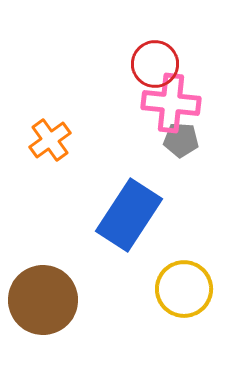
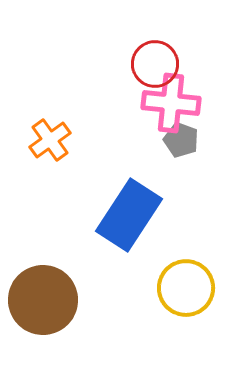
gray pentagon: rotated 16 degrees clockwise
yellow circle: moved 2 px right, 1 px up
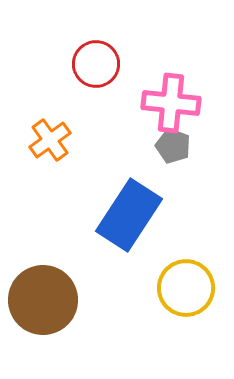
red circle: moved 59 px left
gray pentagon: moved 8 px left, 6 px down
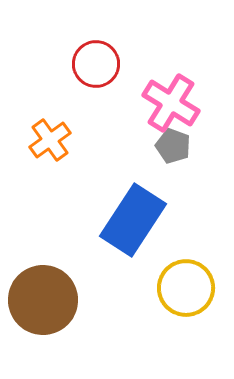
pink cross: rotated 26 degrees clockwise
blue rectangle: moved 4 px right, 5 px down
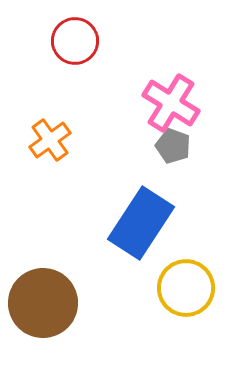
red circle: moved 21 px left, 23 px up
blue rectangle: moved 8 px right, 3 px down
brown circle: moved 3 px down
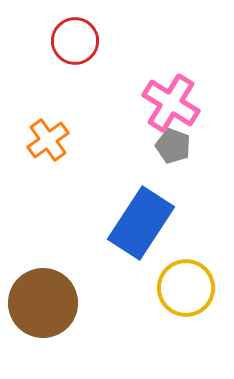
orange cross: moved 2 px left
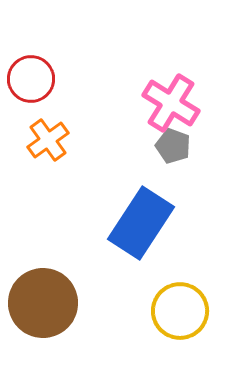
red circle: moved 44 px left, 38 px down
yellow circle: moved 6 px left, 23 px down
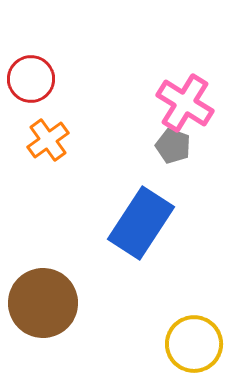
pink cross: moved 14 px right
yellow circle: moved 14 px right, 33 px down
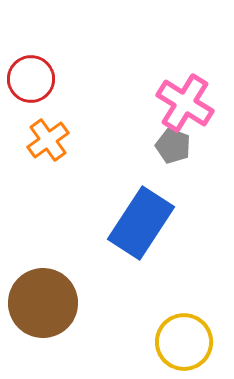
yellow circle: moved 10 px left, 2 px up
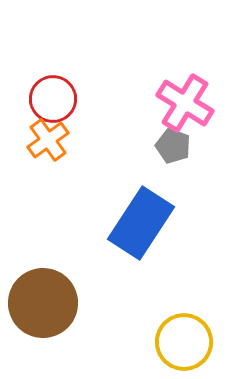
red circle: moved 22 px right, 20 px down
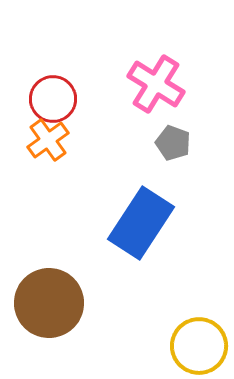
pink cross: moved 29 px left, 19 px up
gray pentagon: moved 3 px up
brown circle: moved 6 px right
yellow circle: moved 15 px right, 4 px down
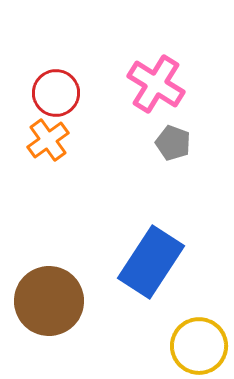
red circle: moved 3 px right, 6 px up
blue rectangle: moved 10 px right, 39 px down
brown circle: moved 2 px up
